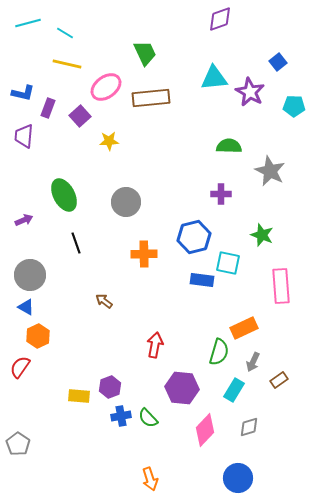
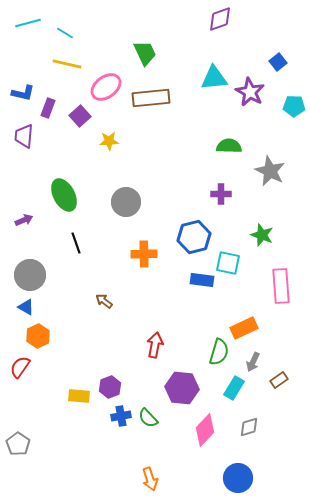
cyan rectangle at (234, 390): moved 2 px up
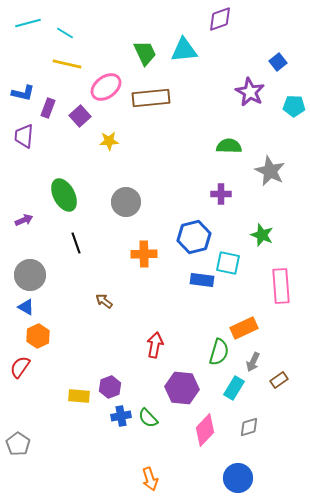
cyan triangle at (214, 78): moved 30 px left, 28 px up
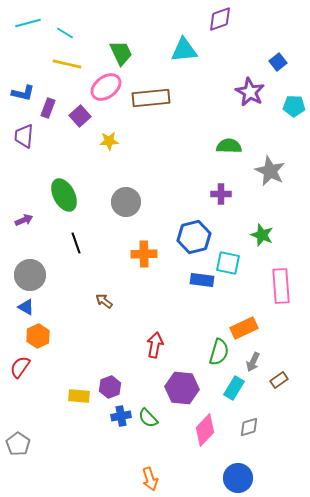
green trapezoid at (145, 53): moved 24 px left
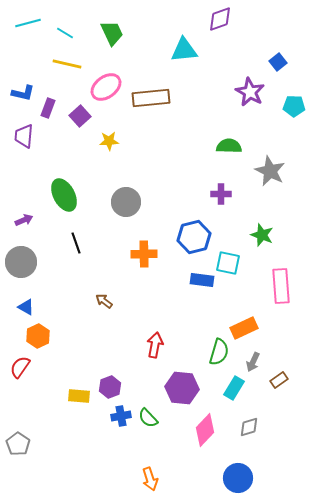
green trapezoid at (121, 53): moved 9 px left, 20 px up
gray circle at (30, 275): moved 9 px left, 13 px up
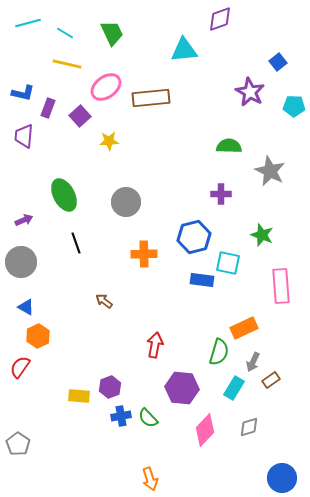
brown rectangle at (279, 380): moved 8 px left
blue circle at (238, 478): moved 44 px right
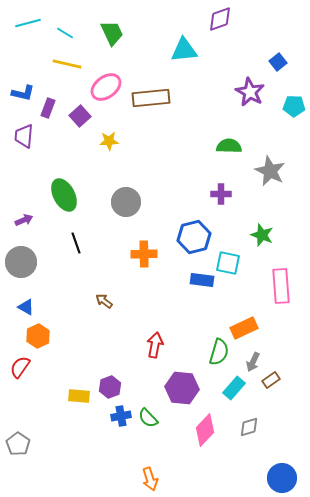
cyan rectangle at (234, 388): rotated 10 degrees clockwise
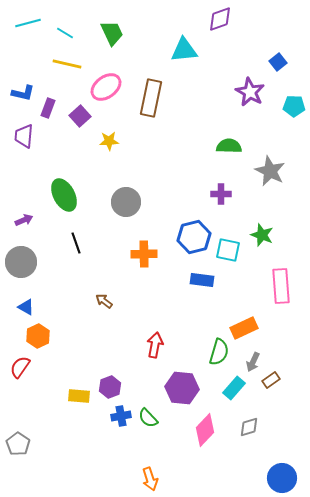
brown rectangle at (151, 98): rotated 72 degrees counterclockwise
cyan square at (228, 263): moved 13 px up
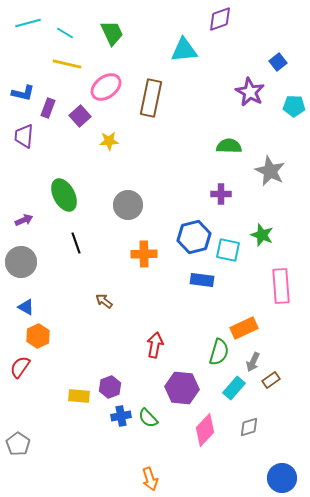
gray circle at (126, 202): moved 2 px right, 3 px down
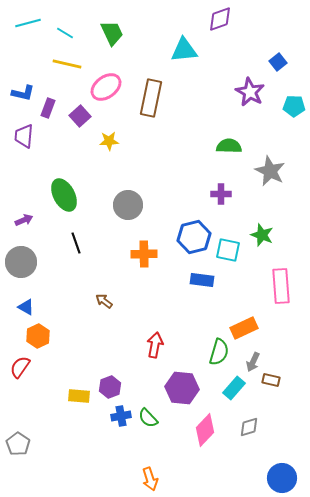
brown rectangle at (271, 380): rotated 48 degrees clockwise
